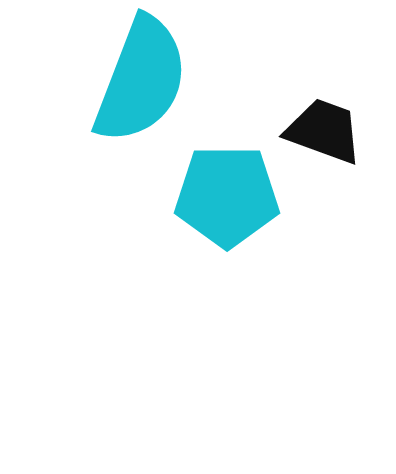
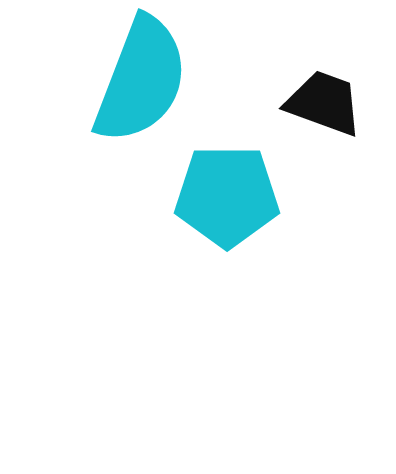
black trapezoid: moved 28 px up
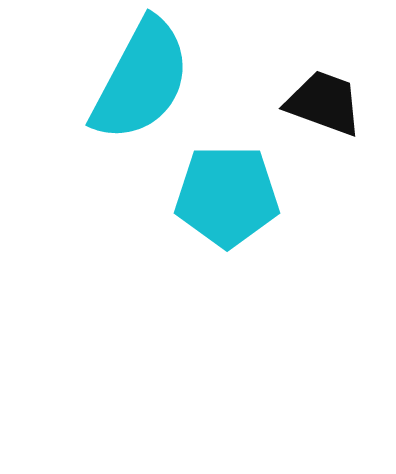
cyan semicircle: rotated 7 degrees clockwise
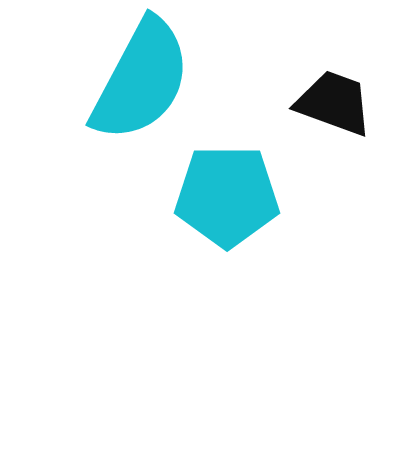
black trapezoid: moved 10 px right
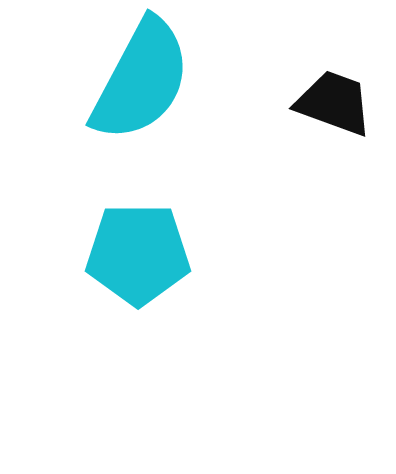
cyan pentagon: moved 89 px left, 58 px down
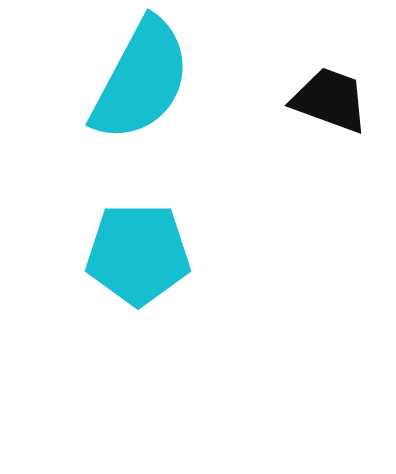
black trapezoid: moved 4 px left, 3 px up
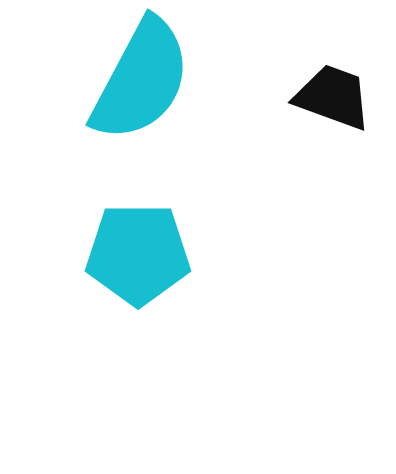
black trapezoid: moved 3 px right, 3 px up
